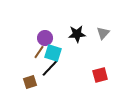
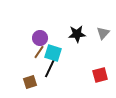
purple circle: moved 5 px left
black line: rotated 18 degrees counterclockwise
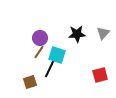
cyan square: moved 4 px right, 2 px down
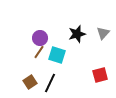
black star: rotated 12 degrees counterclockwise
black line: moved 15 px down
brown square: rotated 16 degrees counterclockwise
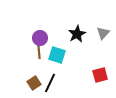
black star: rotated 12 degrees counterclockwise
brown line: rotated 40 degrees counterclockwise
brown square: moved 4 px right, 1 px down
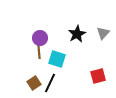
cyan square: moved 4 px down
red square: moved 2 px left, 1 px down
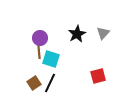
cyan square: moved 6 px left
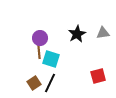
gray triangle: rotated 40 degrees clockwise
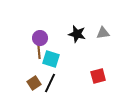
black star: rotated 30 degrees counterclockwise
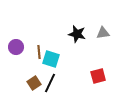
purple circle: moved 24 px left, 9 px down
